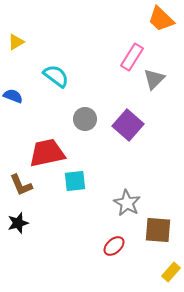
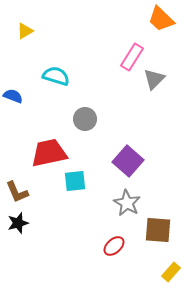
yellow triangle: moved 9 px right, 11 px up
cyan semicircle: rotated 20 degrees counterclockwise
purple square: moved 36 px down
red trapezoid: moved 2 px right
brown L-shape: moved 4 px left, 7 px down
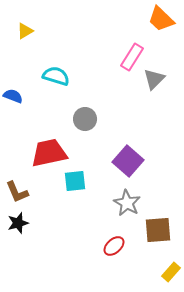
brown square: rotated 8 degrees counterclockwise
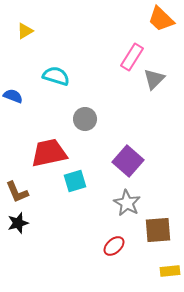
cyan square: rotated 10 degrees counterclockwise
yellow rectangle: moved 1 px left, 1 px up; rotated 42 degrees clockwise
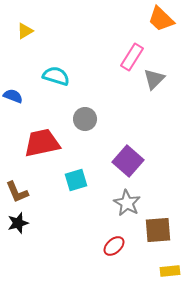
red trapezoid: moved 7 px left, 10 px up
cyan square: moved 1 px right, 1 px up
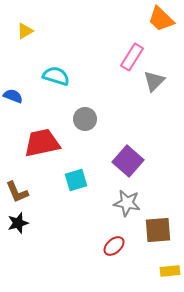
gray triangle: moved 2 px down
gray star: rotated 20 degrees counterclockwise
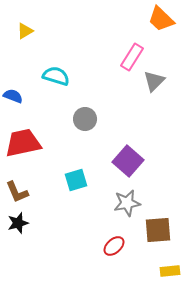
red trapezoid: moved 19 px left
gray star: rotated 20 degrees counterclockwise
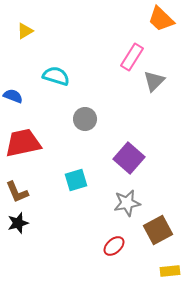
purple square: moved 1 px right, 3 px up
brown square: rotated 24 degrees counterclockwise
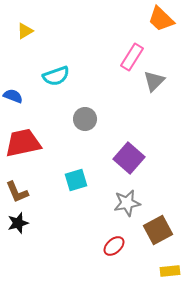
cyan semicircle: rotated 144 degrees clockwise
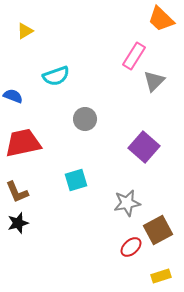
pink rectangle: moved 2 px right, 1 px up
purple square: moved 15 px right, 11 px up
red ellipse: moved 17 px right, 1 px down
yellow rectangle: moved 9 px left, 5 px down; rotated 12 degrees counterclockwise
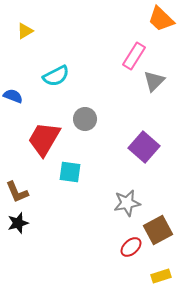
cyan semicircle: rotated 8 degrees counterclockwise
red trapezoid: moved 21 px right, 4 px up; rotated 48 degrees counterclockwise
cyan square: moved 6 px left, 8 px up; rotated 25 degrees clockwise
